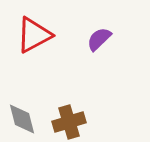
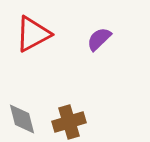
red triangle: moved 1 px left, 1 px up
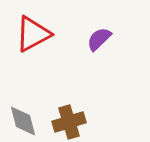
gray diamond: moved 1 px right, 2 px down
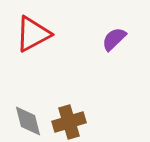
purple semicircle: moved 15 px right
gray diamond: moved 5 px right
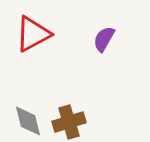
purple semicircle: moved 10 px left; rotated 16 degrees counterclockwise
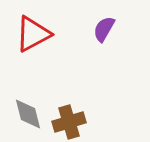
purple semicircle: moved 10 px up
gray diamond: moved 7 px up
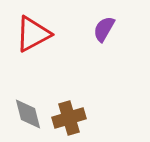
brown cross: moved 4 px up
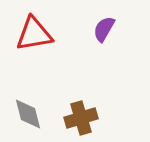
red triangle: moved 1 px right; rotated 18 degrees clockwise
brown cross: moved 12 px right
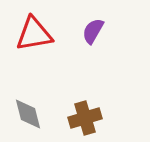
purple semicircle: moved 11 px left, 2 px down
brown cross: moved 4 px right
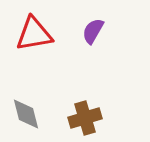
gray diamond: moved 2 px left
